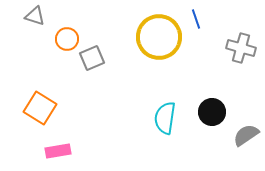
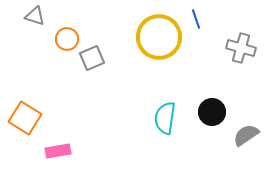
orange square: moved 15 px left, 10 px down
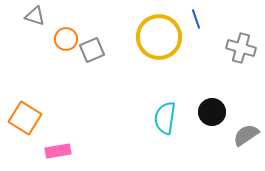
orange circle: moved 1 px left
gray square: moved 8 px up
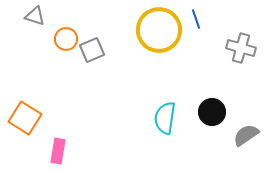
yellow circle: moved 7 px up
pink rectangle: rotated 70 degrees counterclockwise
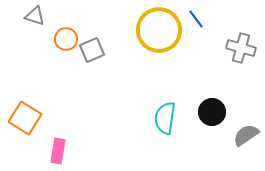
blue line: rotated 18 degrees counterclockwise
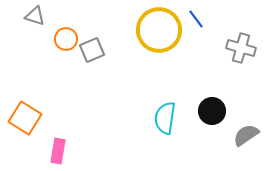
black circle: moved 1 px up
